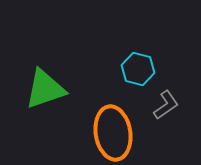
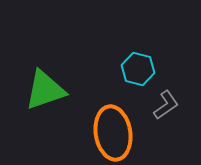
green triangle: moved 1 px down
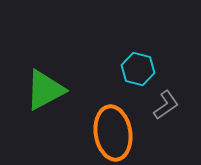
green triangle: rotated 9 degrees counterclockwise
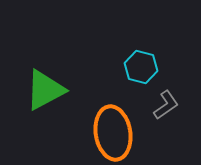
cyan hexagon: moved 3 px right, 2 px up
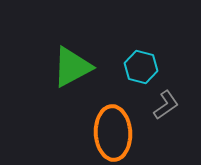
green triangle: moved 27 px right, 23 px up
orange ellipse: rotated 6 degrees clockwise
